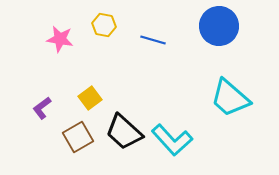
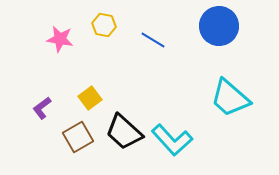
blue line: rotated 15 degrees clockwise
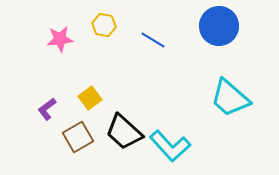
pink star: rotated 16 degrees counterclockwise
purple L-shape: moved 5 px right, 1 px down
cyan L-shape: moved 2 px left, 6 px down
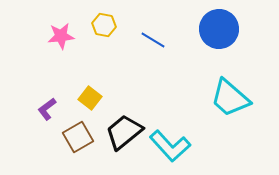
blue circle: moved 3 px down
pink star: moved 1 px right, 3 px up
yellow square: rotated 15 degrees counterclockwise
black trapezoid: rotated 99 degrees clockwise
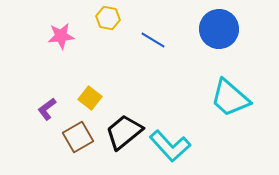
yellow hexagon: moved 4 px right, 7 px up
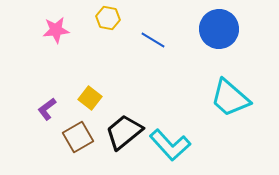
pink star: moved 5 px left, 6 px up
cyan L-shape: moved 1 px up
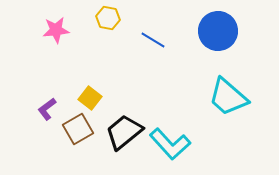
blue circle: moved 1 px left, 2 px down
cyan trapezoid: moved 2 px left, 1 px up
brown square: moved 8 px up
cyan L-shape: moved 1 px up
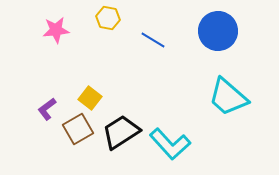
black trapezoid: moved 3 px left; rotated 6 degrees clockwise
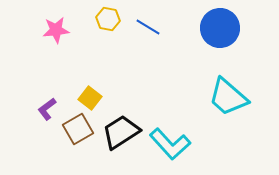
yellow hexagon: moved 1 px down
blue circle: moved 2 px right, 3 px up
blue line: moved 5 px left, 13 px up
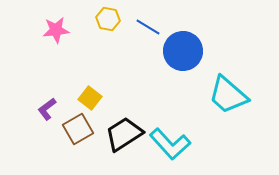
blue circle: moved 37 px left, 23 px down
cyan trapezoid: moved 2 px up
black trapezoid: moved 3 px right, 2 px down
